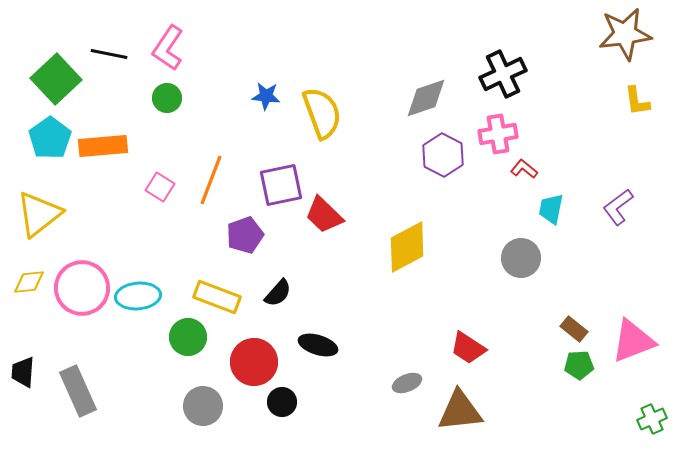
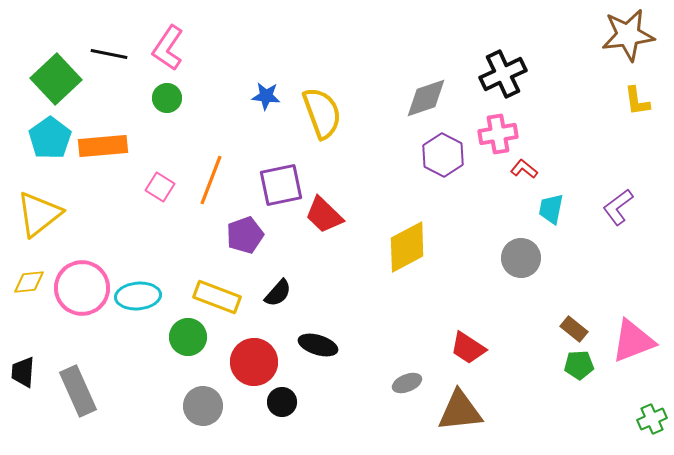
brown star at (625, 34): moved 3 px right, 1 px down
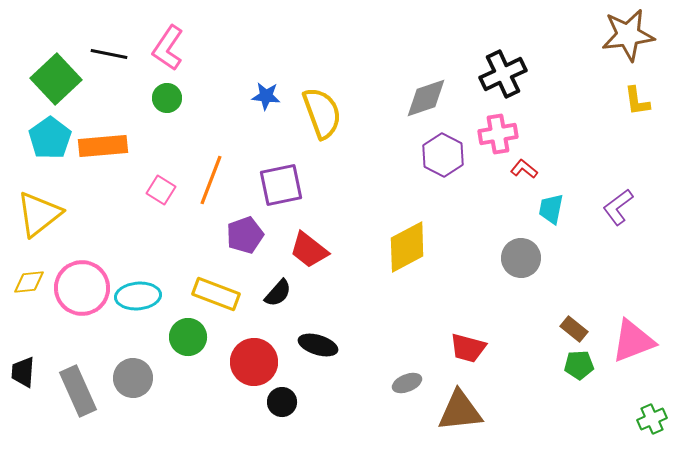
pink square at (160, 187): moved 1 px right, 3 px down
red trapezoid at (324, 215): moved 15 px left, 35 px down; rotated 6 degrees counterclockwise
yellow rectangle at (217, 297): moved 1 px left, 3 px up
red trapezoid at (468, 348): rotated 18 degrees counterclockwise
gray circle at (203, 406): moved 70 px left, 28 px up
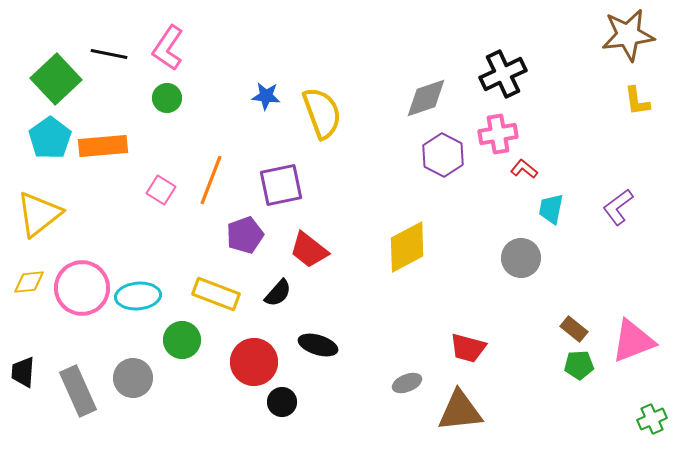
green circle at (188, 337): moved 6 px left, 3 px down
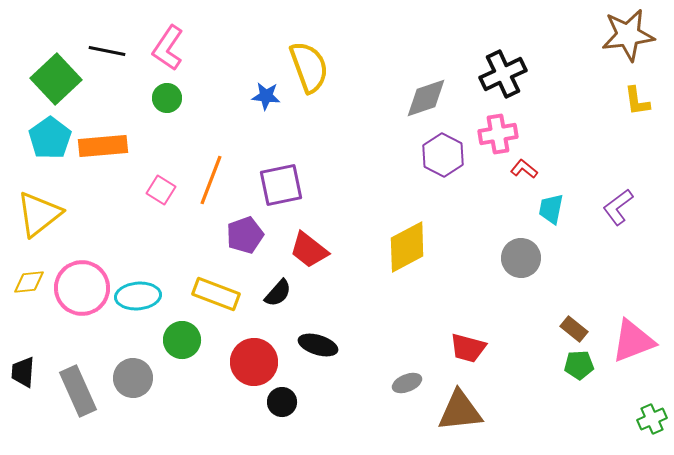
black line at (109, 54): moved 2 px left, 3 px up
yellow semicircle at (322, 113): moved 13 px left, 46 px up
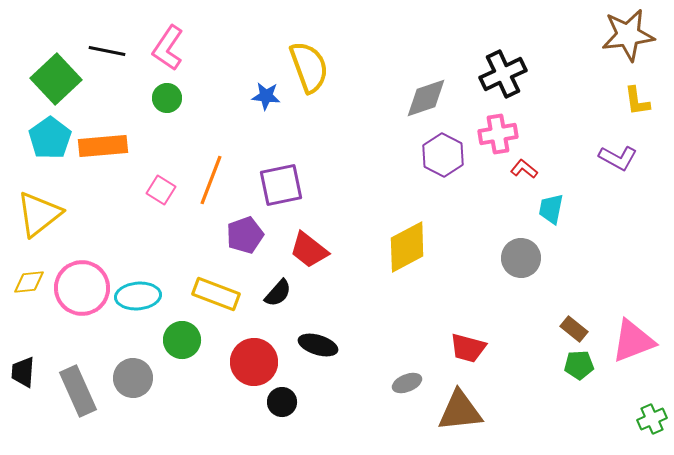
purple L-shape at (618, 207): moved 49 px up; rotated 114 degrees counterclockwise
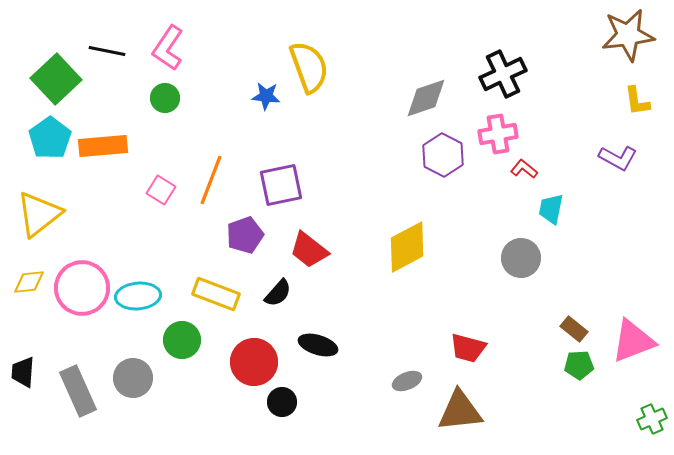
green circle at (167, 98): moved 2 px left
gray ellipse at (407, 383): moved 2 px up
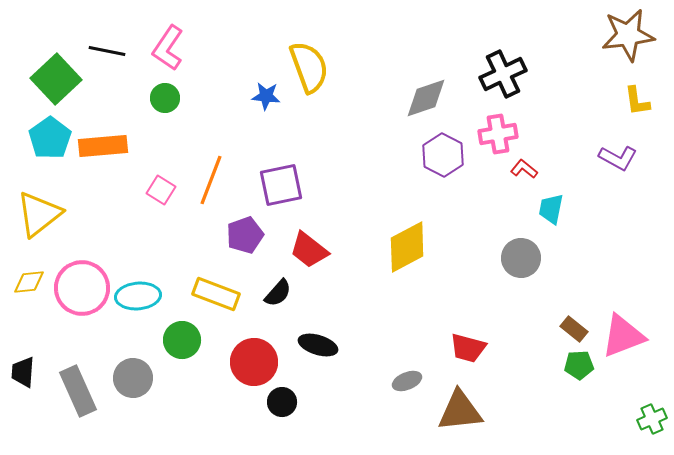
pink triangle at (633, 341): moved 10 px left, 5 px up
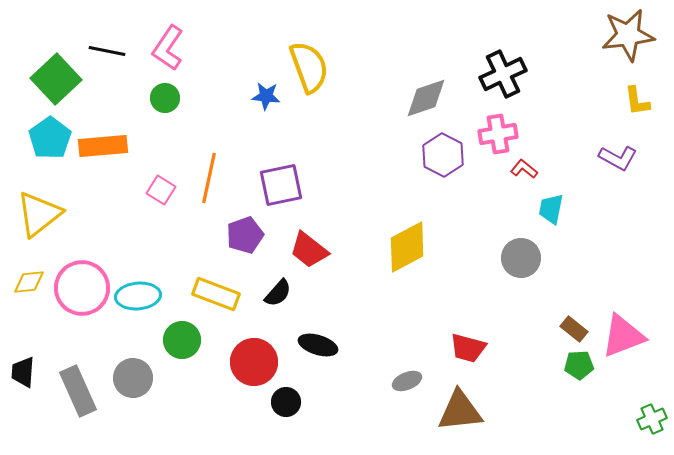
orange line at (211, 180): moved 2 px left, 2 px up; rotated 9 degrees counterclockwise
black circle at (282, 402): moved 4 px right
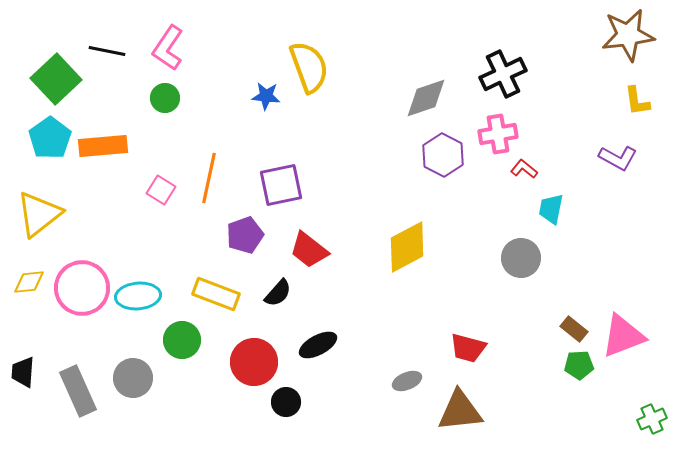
black ellipse at (318, 345): rotated 45 degrees counterclockwise
